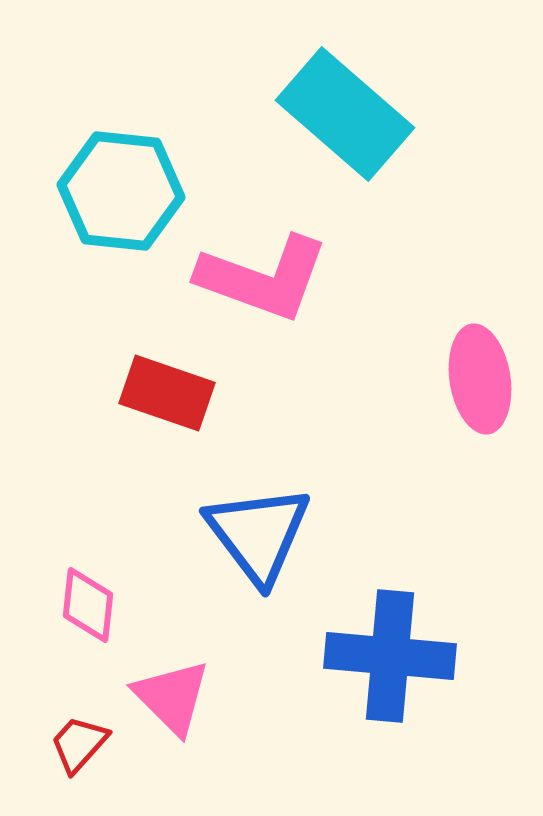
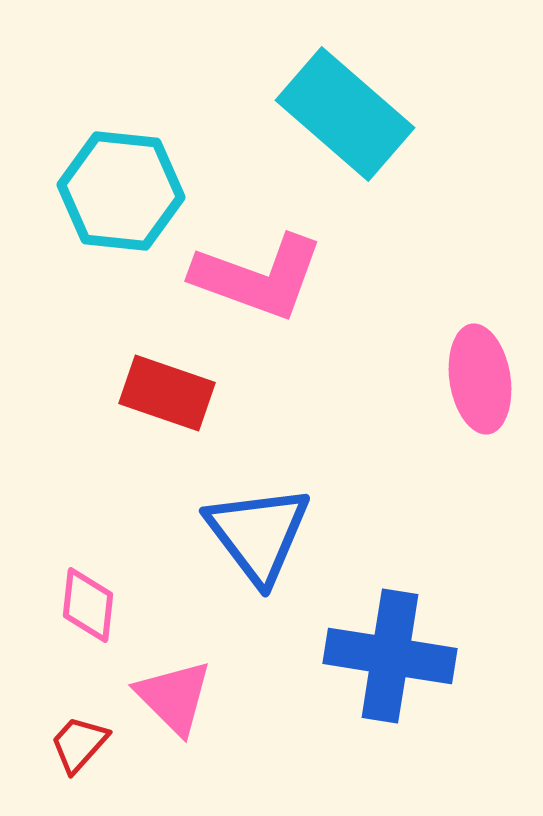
pink L-shape: moved 5 px left, 1 px up
blue cross: rotated 4 degrees clockwise
pink triangle: moved 2 px right
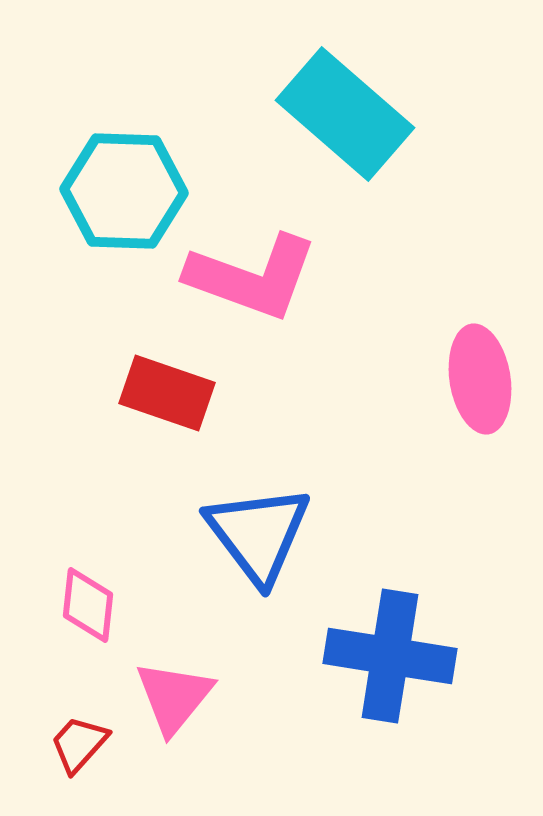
cyan hexagon: moved 3 px right; rotated 4 degrees counterclockwise
pink L-shape: moved 6 px left
pink triangle: rotated 24 degrees clockwise
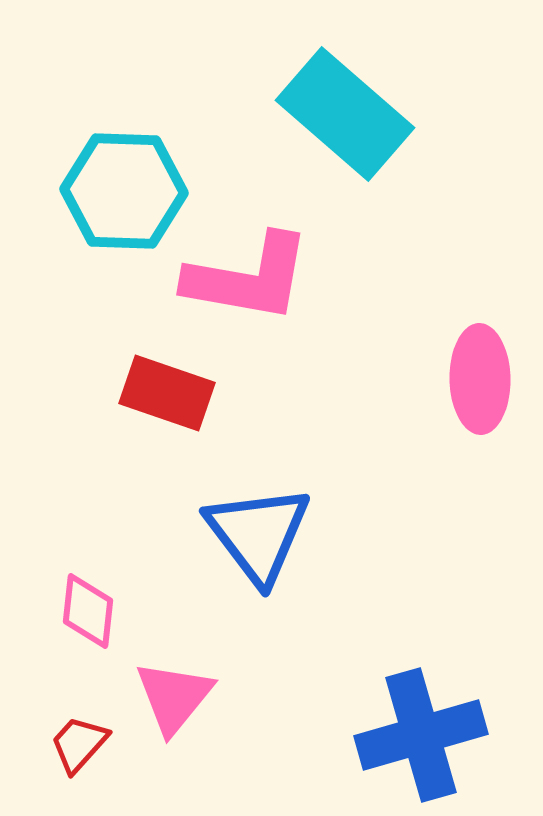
pink L-shape: moved 4 px left, 1 px down; rotated 10 degrees counterclockwise
pink ellipse: rotated 8 degrees clockwise
pink diamond: moved 6 px down
blue cross: moved 31 px right, 79 px down; rotated 25 degrees counterclockwise
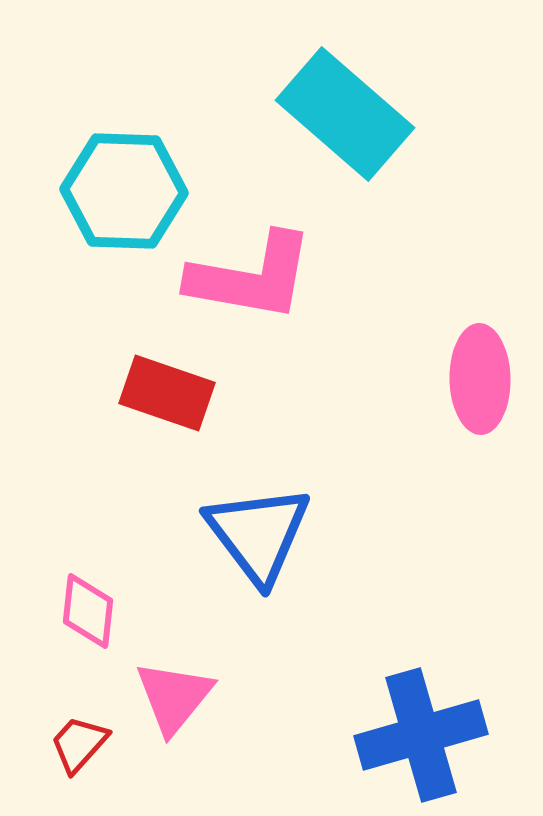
pink L-shape: moved 3 px right, 1 px up
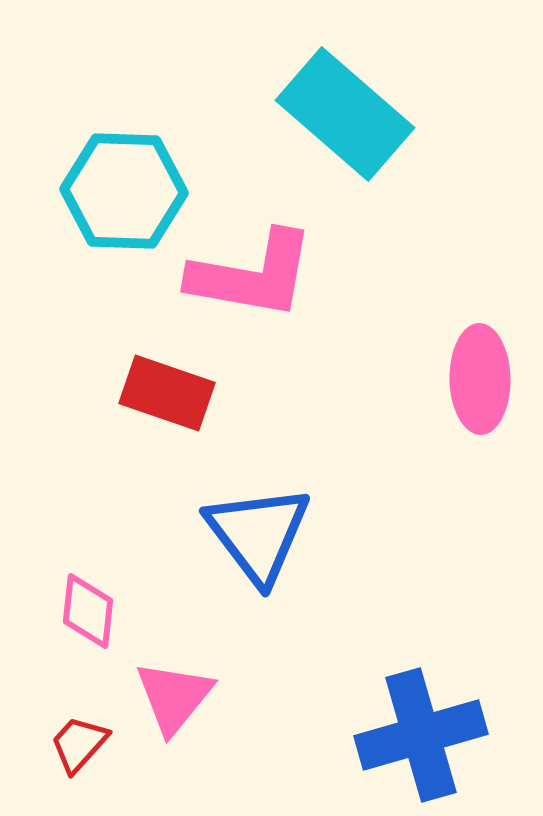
pink L-shape: moved 1 px right, 2 px up
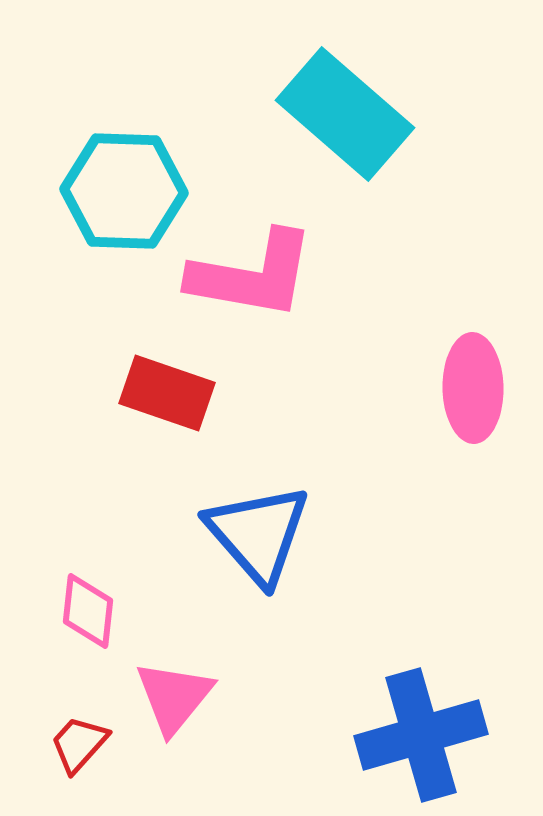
pink ellipse: moved 7 px left, 9 px down
blue triangle: rotated 4 degrees counterclockwise
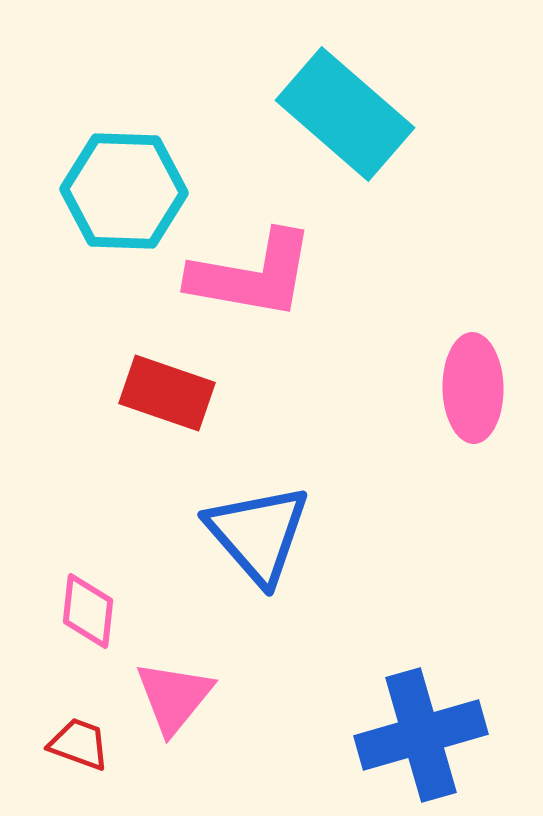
red trapezoid: rotated 68 degrees clockwise
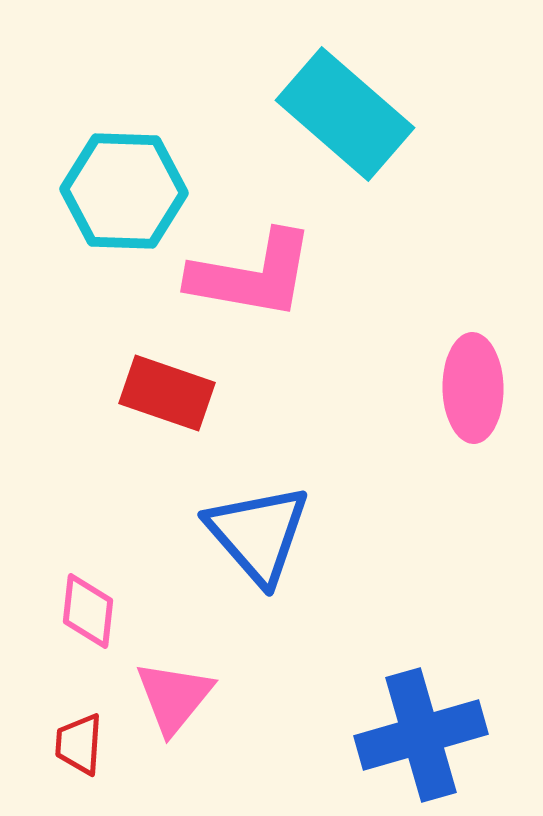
red trapezoid: rotated 106 degrees counterclockwise
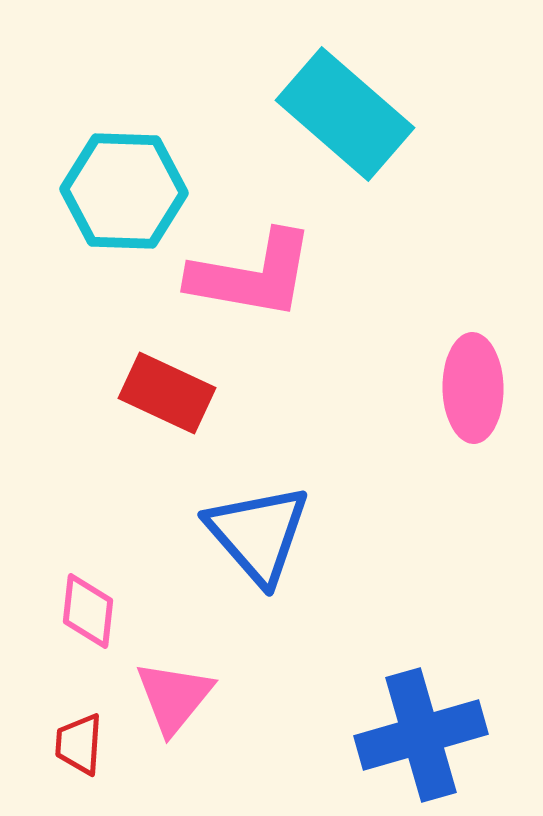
red rectangle: rotated 6 degrees clockwise
